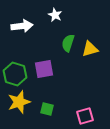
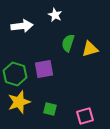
green square: moved 3 px right
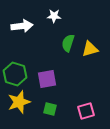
white star: moved 1 px left, 1 px down; rotated 24 degrees counterclockwise
purple square: moved 3 px right, 10 px down
pink square: moved 1 px right, 5 px up
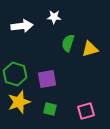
white star: moved 1 px down
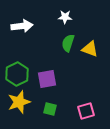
white star: moved 11 px right
yellow triangle: rotated 36 degrees clockwise
green hexagon: moved 2 px right; rotated 15 degrees clockwise
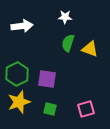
purple square: rotated 18 degrees clockwise
pink square: moved 2 px up
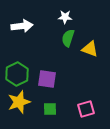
green semicircle: moved 5 px up
green square: rotated 16 degrees counterclockwise
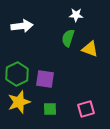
white star: moved 11 px right, 2 px up
purple square: moved 2 px left
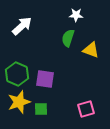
white arrow: rotated 35 degrees counterclockwise
yellow triangle: moved 1 px right, 1 px down
green hexagon: rotated 10 degrees counterclockwise
green square: moved 9 px left
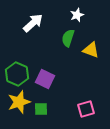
white star: moved 1 px right; rotated 24 degrees counterclockwise
white arrow: moved 11 px right, 3 px up
purple square: rotated 18 degrees clockwise
